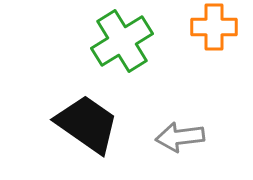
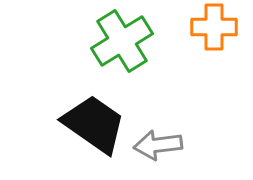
black trapezoid: moved 7 px right
gray arrow: moved 22 px left, 8 px down
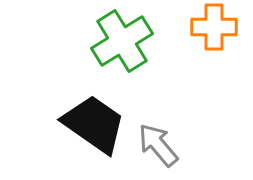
gray arrow: rotated 57 degrees clockwise
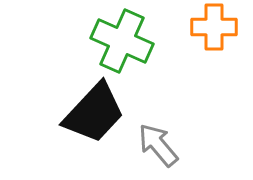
green cross: rotated 34 degrees counterclockwise
black trapezoid: moved 11 px up; rotated 98 degrees clockwise
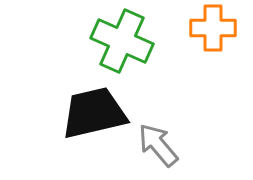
orange cross: moved 1 px left, 1 px down
black trapezoid: rotated 146 degrees counterclockwise
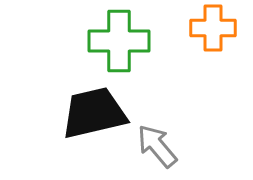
green cross: moved 3 px left; rotated 24 degrees counterclockwise
gray arrow: moved 1 px left, 1 px down
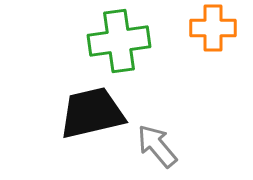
green cross: rotated 8 degrees counterclockwise
black trapezoid: moved 2 px left
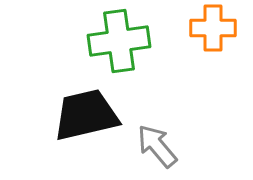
black trapezoid: moved 6 px left, 2 px down
